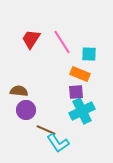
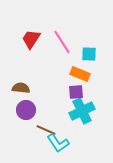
brown semicircle: moved 2 px right, 3 px up
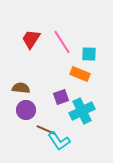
purple square: moved 15 px left, 5 px down; rotated 14 degrees counterclockwise
cyan L-shape: moved 1 px right, 2 px up
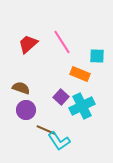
red trapezoid: moved 3 px left, 5 px down; rotated 15 degrees clockwise
cyan square: moved 8 px right, 2 px down
brown semicircle: rotated 12 degrees clockwise
purple square: rotated 28 degrees counterclockwise
cyan cross: moved 5 px up
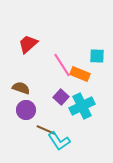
pink line: moved 23 px down
